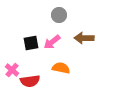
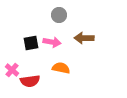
pink arrow: rotated 132 degrees counterclockwise
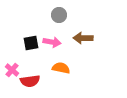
brown arrow: moved 1 px left
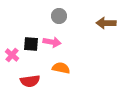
gray circle: moved 1 px down
brown arrow: moved 23 px right, 15 px up
black square: moved 1 px down; rotated 14 degrees clockwise
pink cross: moved 15 px up
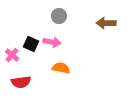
black square: rotated 21 degrees clockwise
red semicircle: moved 9 px left, 1 px down
